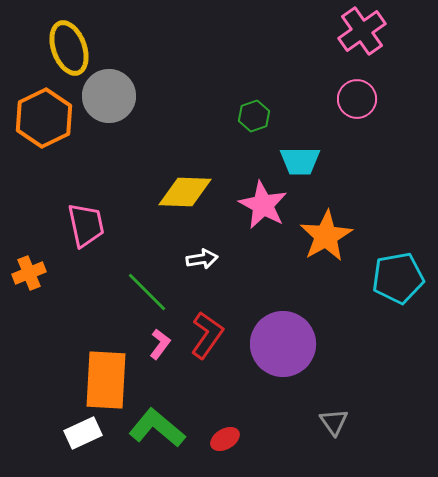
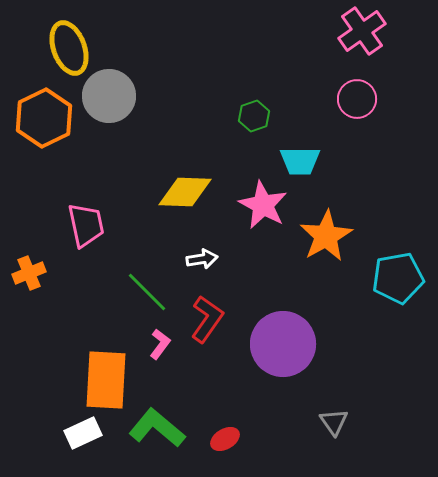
red L-shape: moved 16 px up
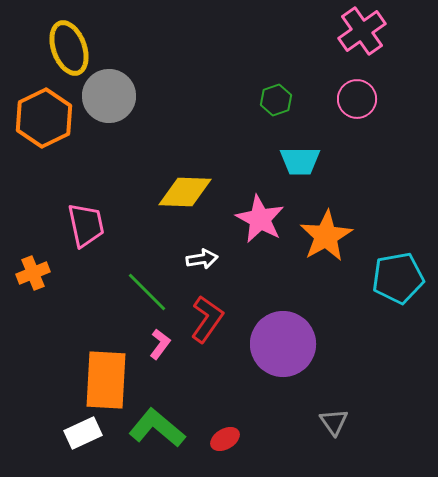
green hexagon: moved 22 px right, 16 px up
pink star: moved 3 px left, 14 px down
orange cross: moved 4 px right
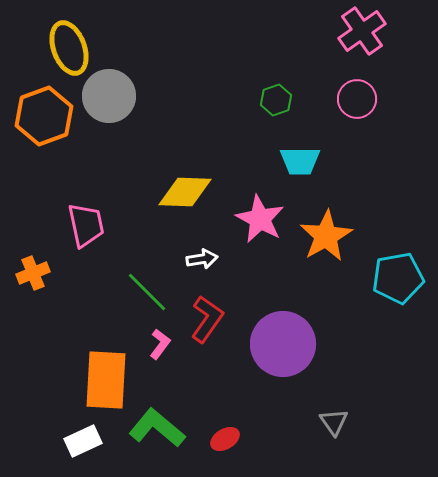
orange hexagon: moved 2 px up; rotated 6 degrees clockwise
white rectangle: moved 8 px down
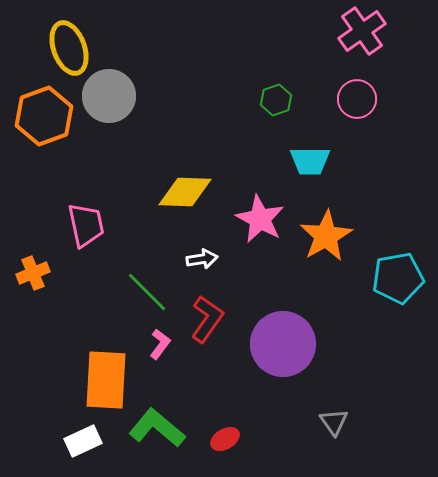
cyan trapezoid: moved 10 px right
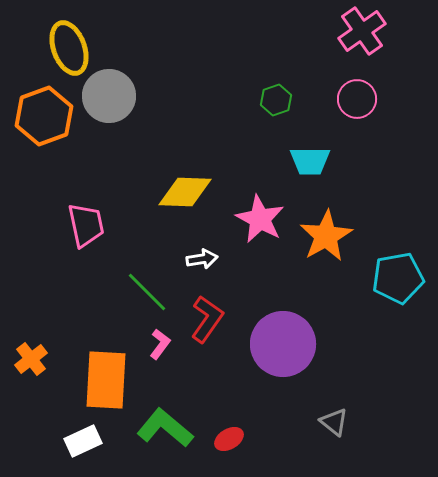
orange cross: moved 2 px left, 86 px down; rotated 16 degrees counterclockwise
gray triangle: rotated 16 degrees counterclockwise
green L-shape: moved 8 px right
red ellipse: moved 4 px right
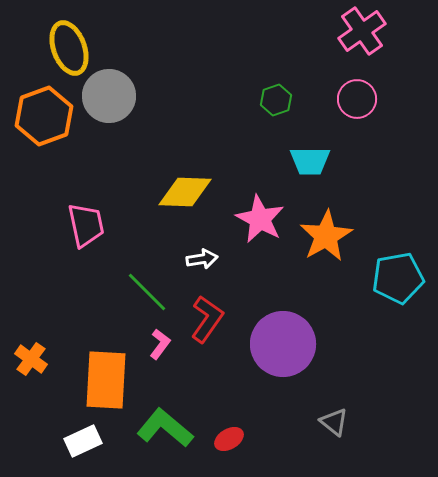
orange cross: rotated 16 degrees counterclockwise
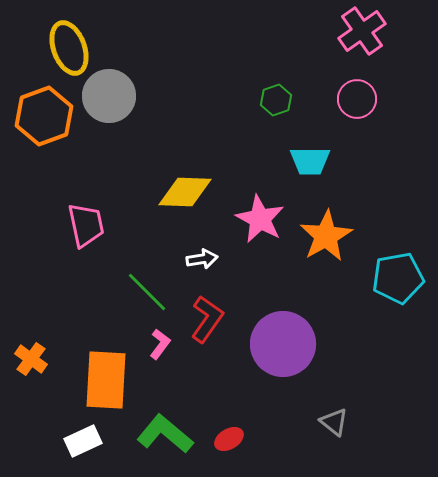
green L-shape: moved 6 px down
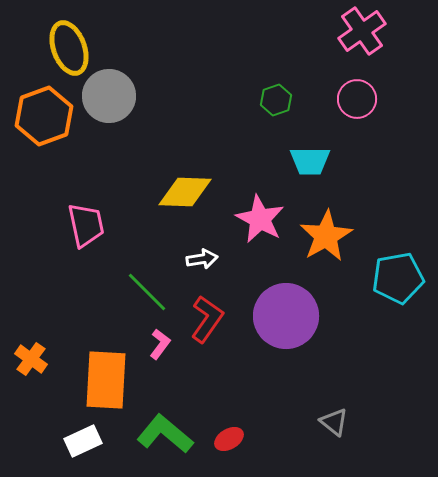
purple circle: moved 3 px right, 28 px up
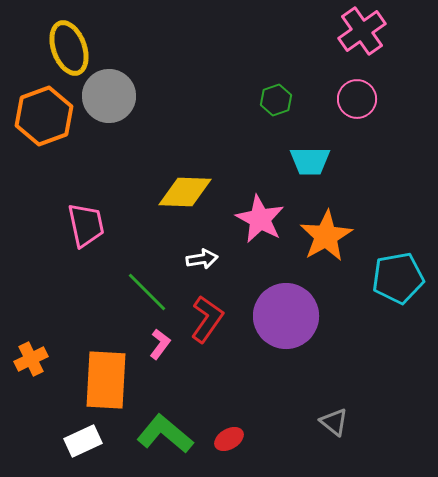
orange cross: rotated 28 degrees clockwise
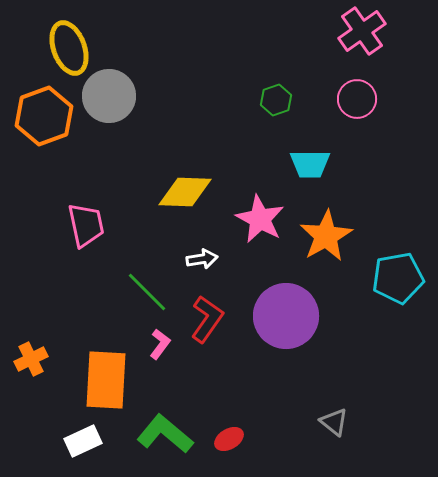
cyan trapezoid: moved 3 px down
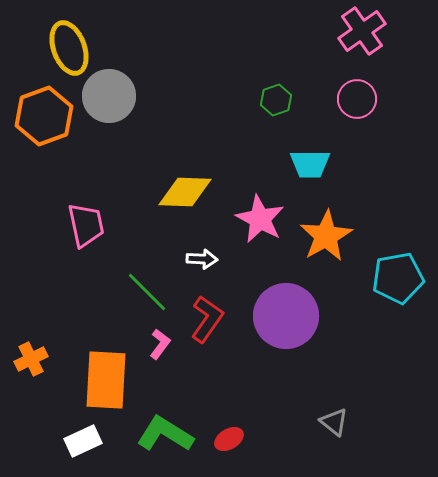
white arrow: rotated 12 degrees clockwise
green L-shape: rotated 8 degrees counterclockwise
